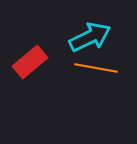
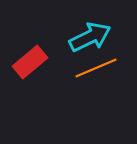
orange line: rotated 33 degrees counterclockwise
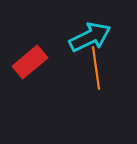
orange line: rotated 75 degrees counterclockwise
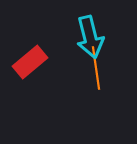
cyan arrow: rotated 102 degrees clockwise
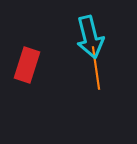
red rectangle: moved 3 px left, 3 px down; rotated 32 degrees counterclockwise
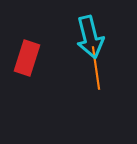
red rectangle: moved 7 px up
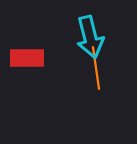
red rectangle: rotated 72 degrees clockwise
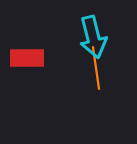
cyan arrow: moved 3 px right
